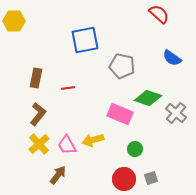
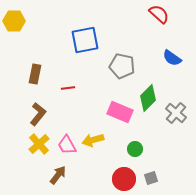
brown rectangle: moved 1 px left, 4 px up
green diamond: rotated 64 degrees counterclockwise
pink rectangle: moved 2 px up
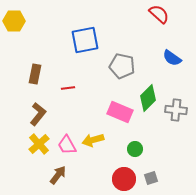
gray cross: moved 3 px up; rotated 35 degrees counterclockwise
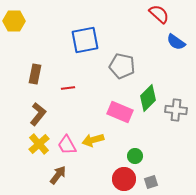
blue semicircle: moved 4 px right, 16 px up
green circle: moved 7 px down
gray square: moved 4 px down
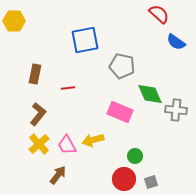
green diamond: moved 2 px right, 4 px up; rotated 68 degrees counterclockwise
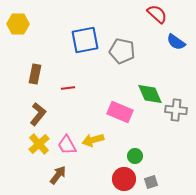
red semicircle: moved 2 px left
yellow hexagon: moved 4 px right, 3 px down
gray pentagon: moved 15 px up
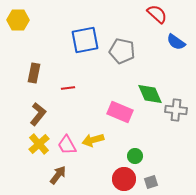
yellow hexagon: moved 4 px up
brown rectangle: moved 1 px left, 1 px up
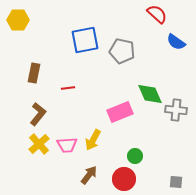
pink rectangle: rotated 45 degrees counterclockwise
yellow arrow: rotated 45 degrees counterclockwise
pink trapezoid: rotated 65 degrees counterclockwise
brown arrow: moved 31 px right
gray square: moved 25 px right; rotated 24 degrees clockwise
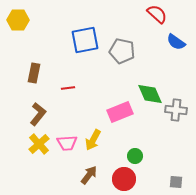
pink trapezoid: moved 2 px up
